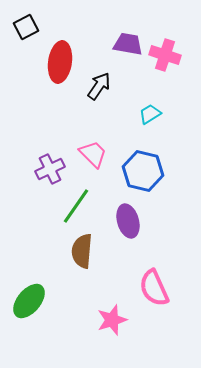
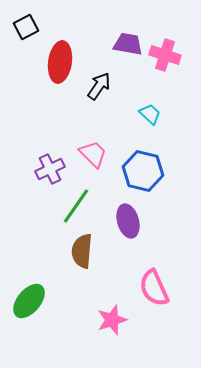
cyan trapezoid: rotated 75 degrees clockwise
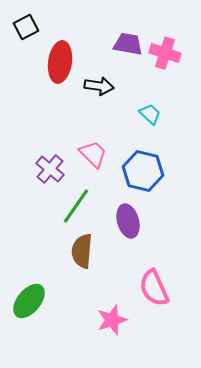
pink cross: moved 2 px up
black arrow: rotated 64 degrees clockwise
purple cross: rotated 24 degrees counterclockwise
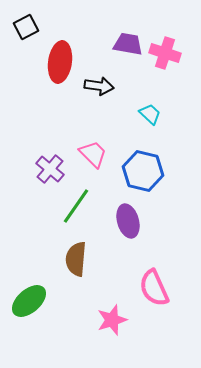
brown semicircle: moved 6 px left, 8 px down
green ellipse: rotated 9 degrees clockwise
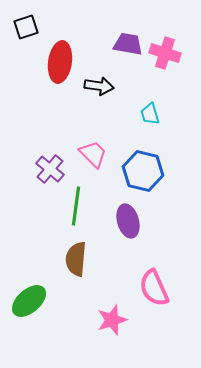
black square: rotated 10 degrees clockwise
cyan trapezoid: rotated 150 degrees counterclockwise
green line: rotated 27 degrees counterclockwise
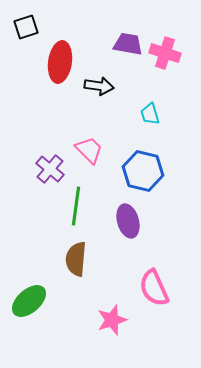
pink trapezoid: moved 4 px left, 4 px up
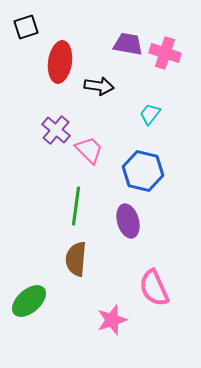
cyan trapezoid: rotated 55 degrees clockwise
purple cross: moved 6 px right, 39 px up
